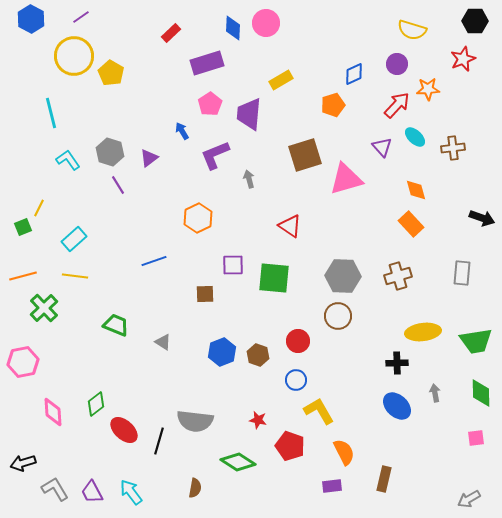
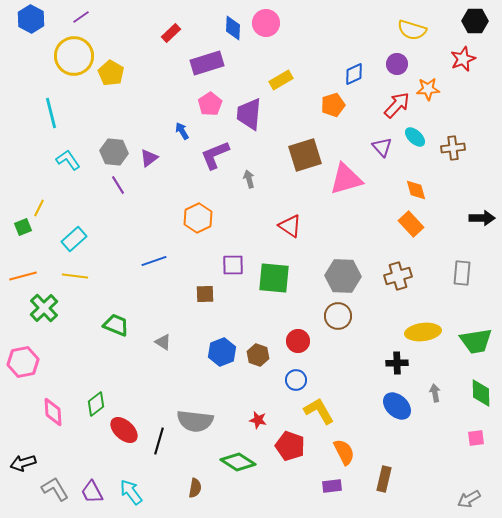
gray hexagon at (110, 152): moved 4 px right; rotated 12 degrees counterclockwise
black arrow at (482, 218): rotated 20 degrees counterclockwise
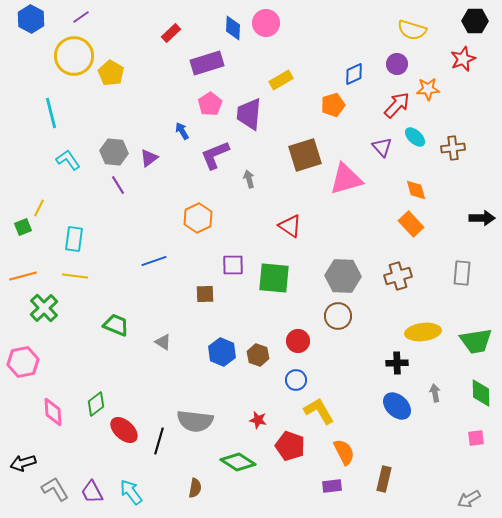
cyan rectangle at (74, 239): rotated 40 degrees counterclockwise
blue hexagon at (222, 352): rotated 16 degrees counterclockwise
